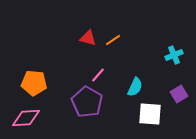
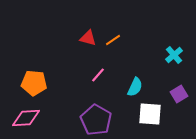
cyan cross: rotated 18 degrees counterclockwise
purple pentagon: moved 9 px right, 18 px down
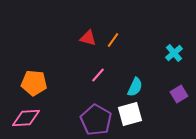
orange line: rotated 21 degrees counterclockwise
cyan cross: moved 2 px up
white square: moved 20 px left; rotated 20 degrees counterclockwise
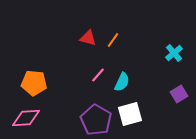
cyan semicircle: moved 13 px left, 5 px up
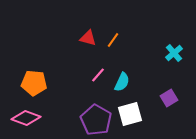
purple square: moved 10 px left, 4 px down
pink diamond: rotated 24 degrees clockwise
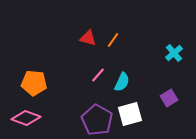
purple pentagon: moved 1 px right
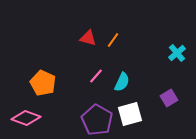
cyan cross: moved 3 px right
pink line: moved 2 px left, 1 px down
orange pentagon: moved 9 px right; rotated 20 degrees clockwise
